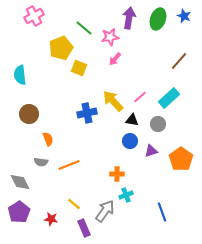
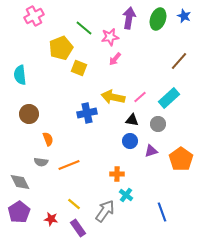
yellow arrow: moved 4 px up; rotated 35 degrees counterclockwise
cyan cross: rotated 32 degrees counterclockwise
purple rectangle: moved 6 px left; rotated 12 degrees counterclockwise
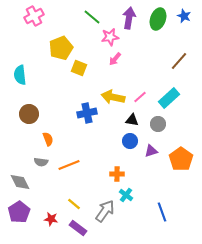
green line: moved 8 px right, 11 px up
purple rectangle: rotated 18 degrees counterclockwise
